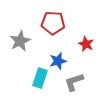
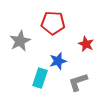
gray L-shape: moved 4 px right
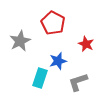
red pentagon: rotated 25 degrees clockwise
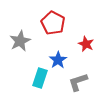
blue star: moved 1 px up; rotated 18 degrees counterclockwise
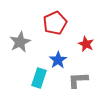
red pentagon: moved 2 px right; rotated 20 degrees clockwise
gray star: moved 1 px down
cyan rectangle: moved 1 px left
gray L-shape: moved 2 px up; rotated 15 degrees clockwise
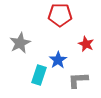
red pentagon: moved 5 px right, 8 px up; rotated 25 degrees clockwise
gray star: moved 1 px down
cyan rectangle: moved 3 px up
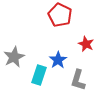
red pentagon: rotated 25 degrees clockwise
gray star: moved 6 px left, 14 px down
gray L-shape: rotated 70 degrees counterclockwise
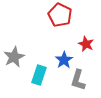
blue star: moved 6 px right
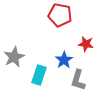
red pentagon: rotated 15 degrees counterclockwise
red star: rotated 14 degrees counterclockwise
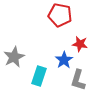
red star: moved 6 px left
cyan rectangle: moved 1 px down
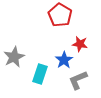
red pentagon: rotated 20 degrees clockwise
cyan rectangle: moved 1 px right, 2 px up
gray L-shape: rotated 50 degrees clockwise
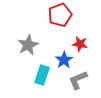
red pentagon: rotated 20 degrees clockwise
gray star: moved 14 px right, 12 px up
cyan rectangle: moved 2 px right, 1 px down
